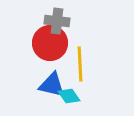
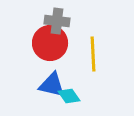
yellow line: moved 13 px right, 10 px up
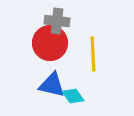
cyan diamond: moved 4 px right
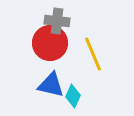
yellow line: rotated 20 degrees counterclockwise
blue triangle: moved 1 px left
cyan diamond: rotated 60 degrees clockwise
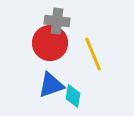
blue triangle: rotated 32 degrees counterclockwise
cyan diamond: rotated 15 degrees counterclockwise
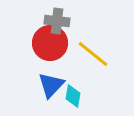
yellow line: rotated 28 degrees counterclockwise
blue triangle: rotated 28 degrees counterclockwise
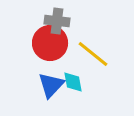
cyan diamond: moved 14 px up; rotated 20 degrees counterclockwise
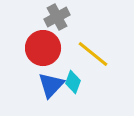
gray cross: moved 4 px up; rotated 35 degrees counterclockwise
red circle: moved 7 px left, 5 px down
cyan diamond: rotated 30 degrees clockwise
